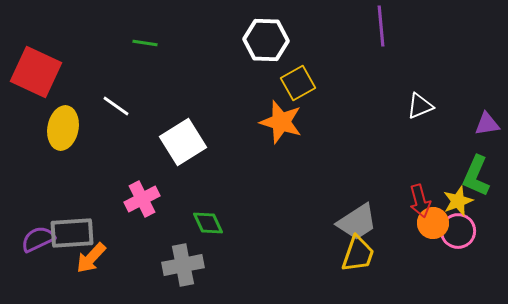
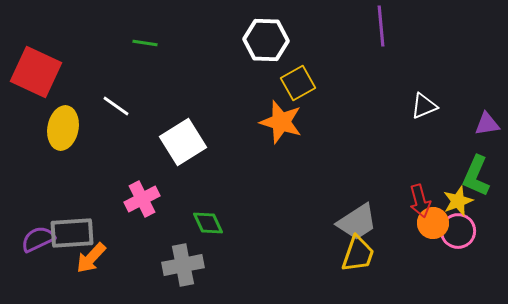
white triangle: moved 4 px right
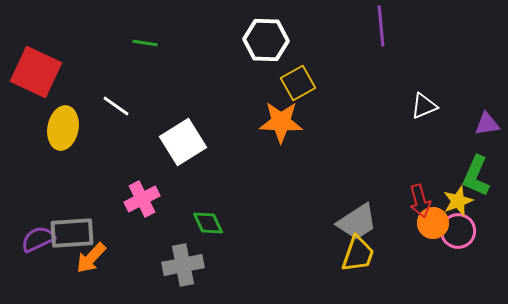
orange star: rotated 15 degrees counterclockwise
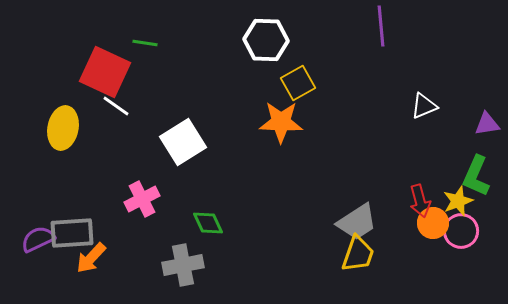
red square: moved 69 px right
pink circle: moved 3 px right
